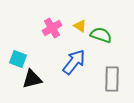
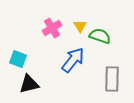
yellow triangle: rotated 24 degrees clockwise
green semicircle: moved 1 px left, 1 px down
blue arrow: moved 1 px left, 2 px up
black triangle: moved 3 px left, 5 px down
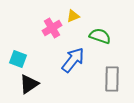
yellow triangle: moved 7 px left, 10 px up; rotated 40 degrees clockwise
black triangle: rotated 20 degrees counterclockwise
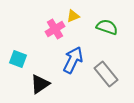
pink cross: moved 3 px right, 1 px down
green semicircle: moved 7 px right, 9 px up
blue arrow: rotated 12 degrees counterclockwise
gray rectangle: moved 6 px left, 5 px up; rotated 40 degrees counterclockwise
black triangle: moved 11 px right
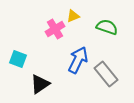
blue arrow: moved 5 px right
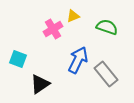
pink cross: moved 2 px left
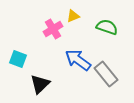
blue arrow: rotated 80 degrees counterclockwise
black triangle: rotated 10 degrees counterclockwise
